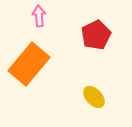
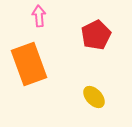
orange rectangle: rotated 60 degrees counterclockwise
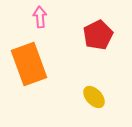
pink arrow: moved 1 px right, 1 px down
red pentagon: moved 2 px right
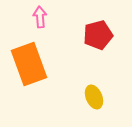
red pentagon: rotated 12 degrees clockwise
yellow ellipse: rotated 20 degrees clockwise
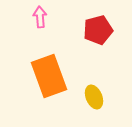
red pentagon: moved 5 px up
orange rectangle: moved 20 px right, 12 px down
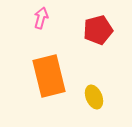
pink arrow: moved 1 px right, 1 px down; rotated 20 degrees clockwise
orange rectangle: rotated 6 degrees clockwise
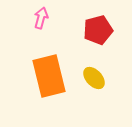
yellow ellipse: moved 19 px up; rotated 20 degrees counterclockwise
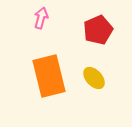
red pentagon: rotated 8 degrees counterclockwise
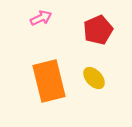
pink arrow: rotated 50 degrees clockwise
orange rectangle: moved 5 px down
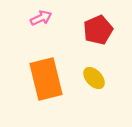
orange rectangle: moved 3 px left, 2 px up
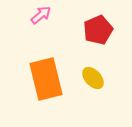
pink arrow: moved 3 px up; rotated 15 degrees counterclockwise
yellow ellipse: moved 1 px left
